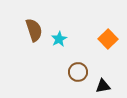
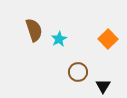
black triangle: rotated 49 degrees counterclockwise
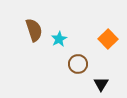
brown circle: moved 8 px up
black triangle: moved 2 px left, 2 px up
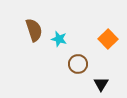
cyan star: rotated 28 degrees counterclockwise
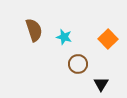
cyan star: moved 5 px right, 2 px up
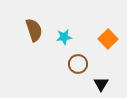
cyan star: rotated 21 degrees counterclockwise
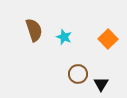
cyan star: rotated 28 degrees clockwise
brown circle: moved 10 px down
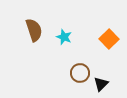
orange square: moved 1 px right
brown circle: moved 2 px right, 1 px up
black triangle: rotated 14 degrees clockwise
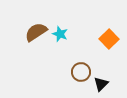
brown semicircle: moved 2 px right, 2 px down; rotated 105 degrees counterclockwise
cyan star: moved 4 px left, 3 px up
brown circle: moved 1 px right, 1 px up
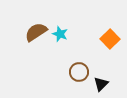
orange square: moved 1 px right
brown circle: moved 2 px left
